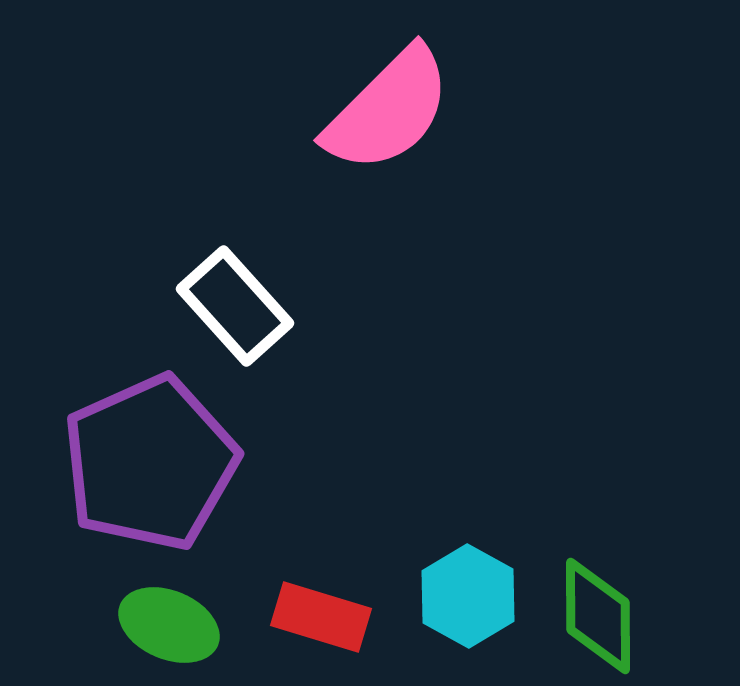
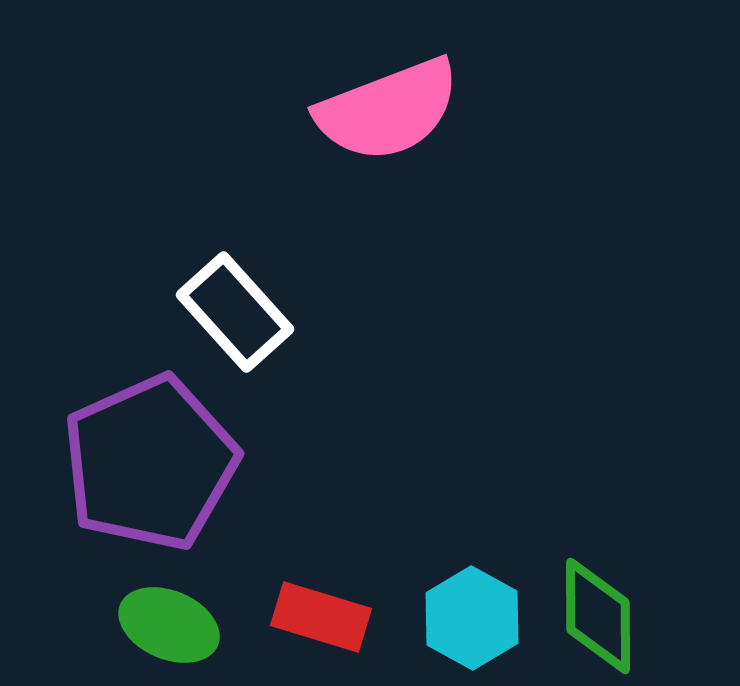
pink semicircle: rotated 24 degrees clockwise
white rectangle: moved 6 px down
cyan hexagon: moved 4 px right, 22 px down
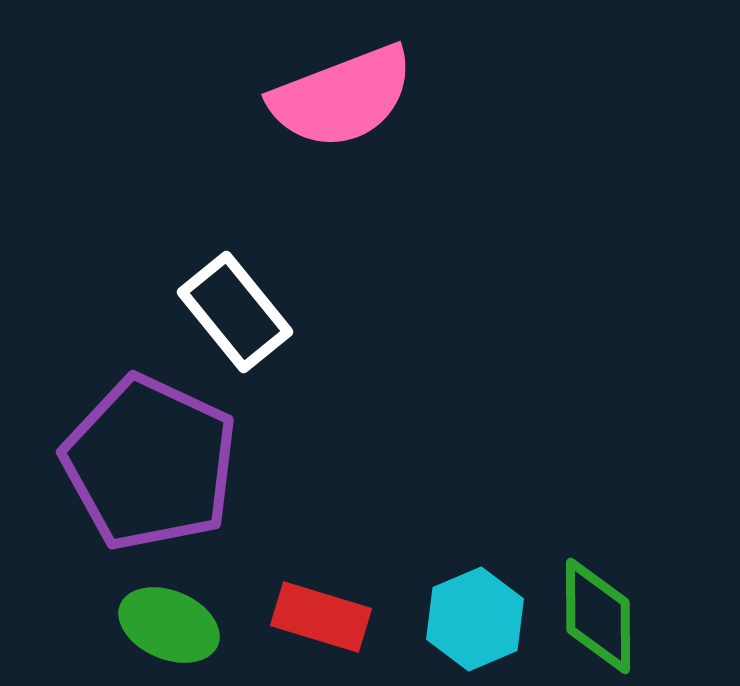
pink semicircle: moved 46 px left, 13 px up
white rectangle: rotated 3 degrees clockwise
purple pentagon: rotated 23 degrees counterclockwise
cyan hexagon: moved 3 px right, 1 px down; rotated 8 degrees clockwise
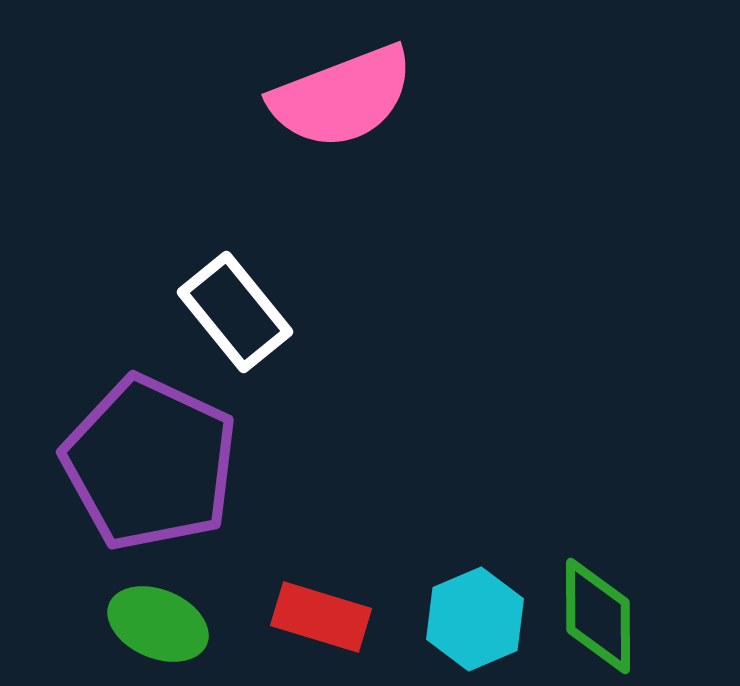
green ellipse: moved 11 px left, 1 px up
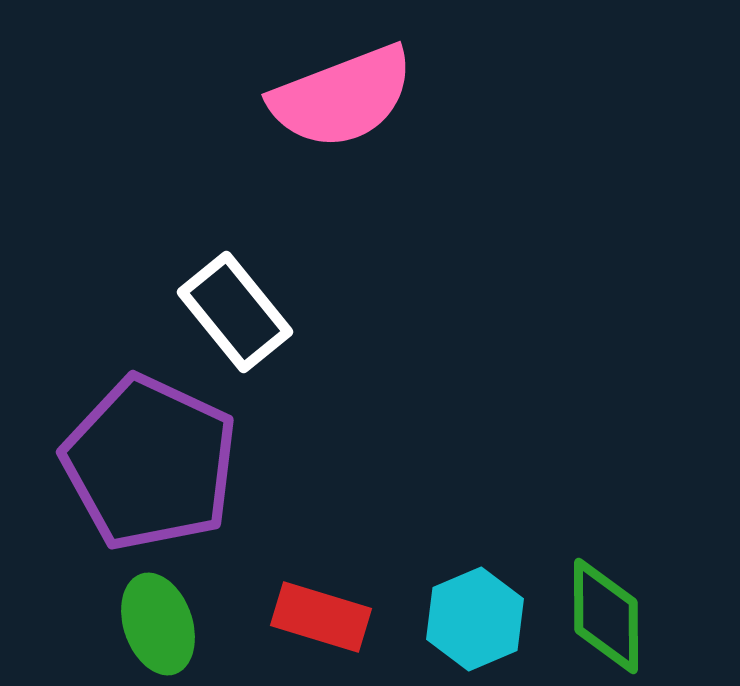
green diamond: moved 8 px right
green ellipse: rotated 48 degrees clockwise
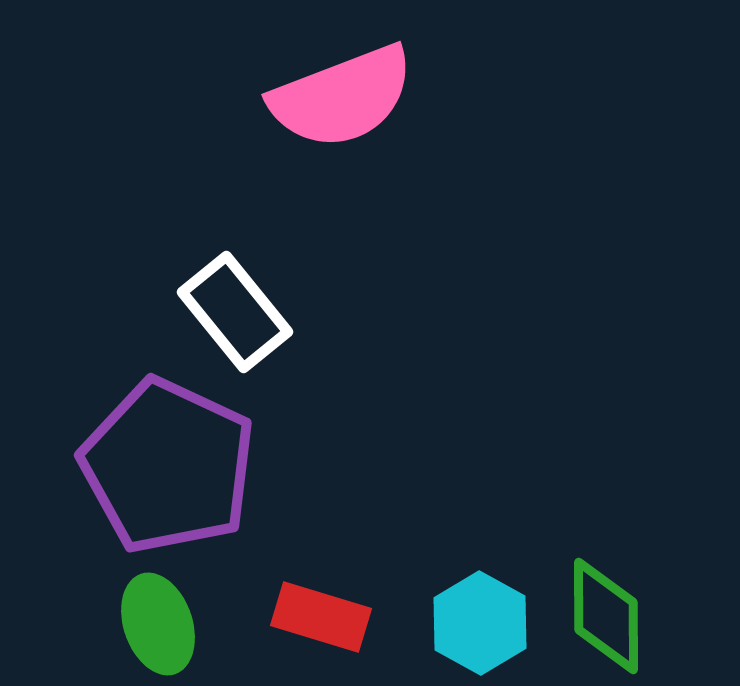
purple pentagon: moved 18 px right, 3 px down
cyan hexagon: moved 5 px right, 4 px down; rotated 8 degrees counterclockwise
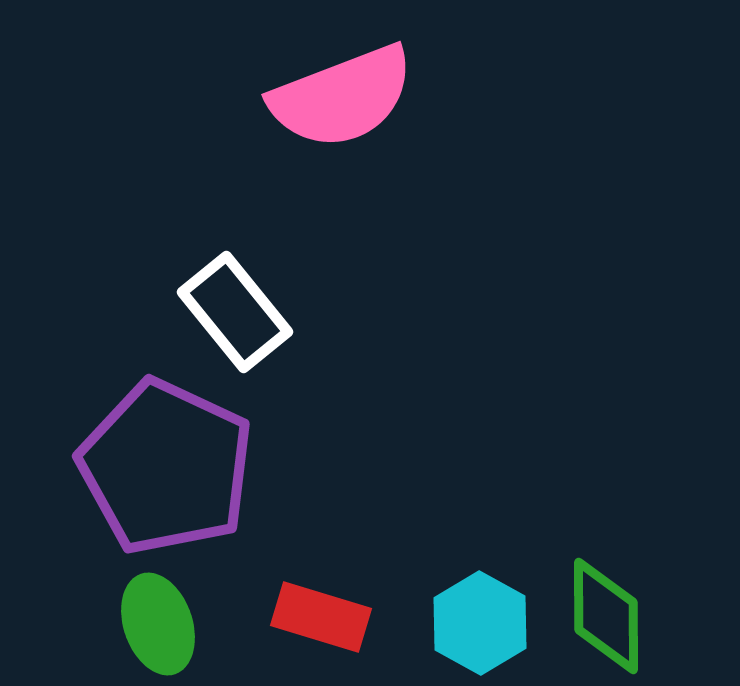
purple pentagon: moved 2 px left, 1 px down
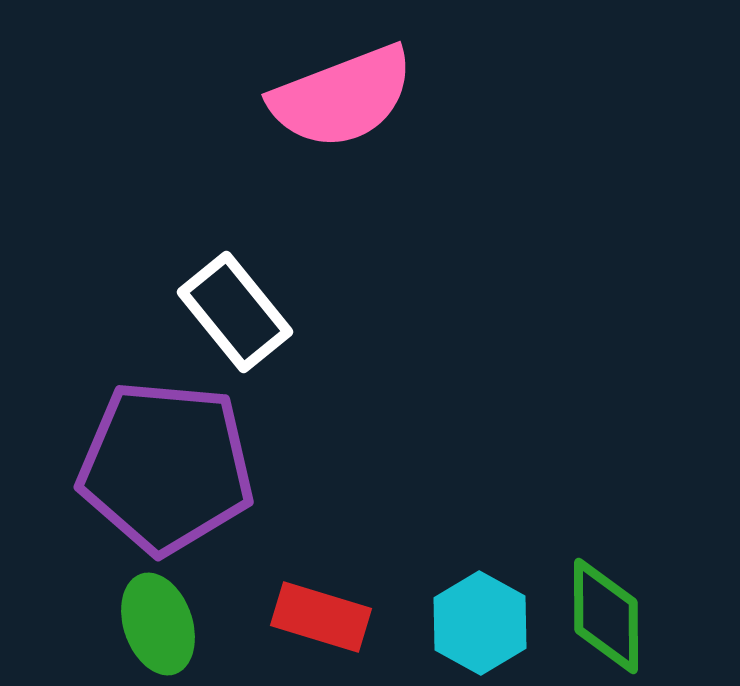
purple pentagon: rotated 20 degrees counterclockwise
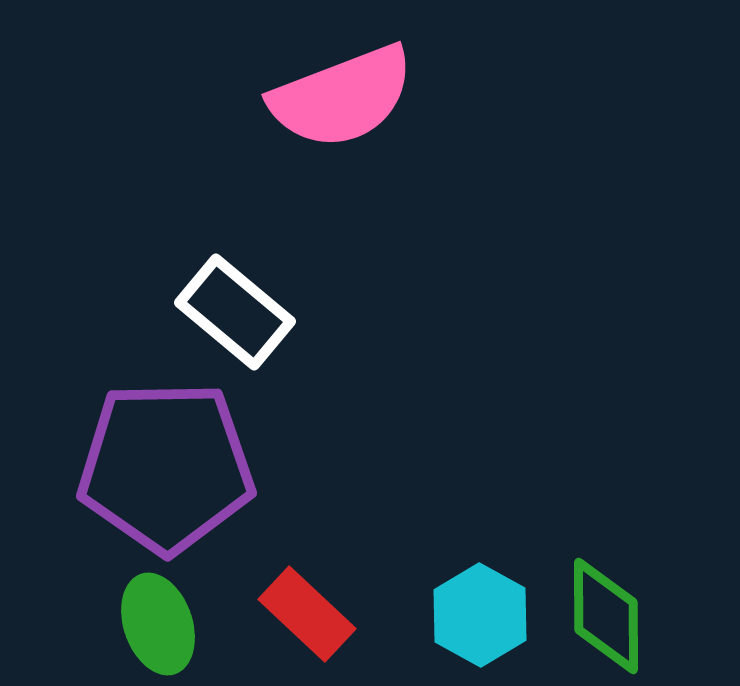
white rectangle: rotated 11 degrees counterclockwise
purple pentagon: rotated 6 degrees counterclockwise
red rectangle: moved 14 px left, 3 px up; rotated 26 degrees clockwise
cyan hexagon: moved 8 px up
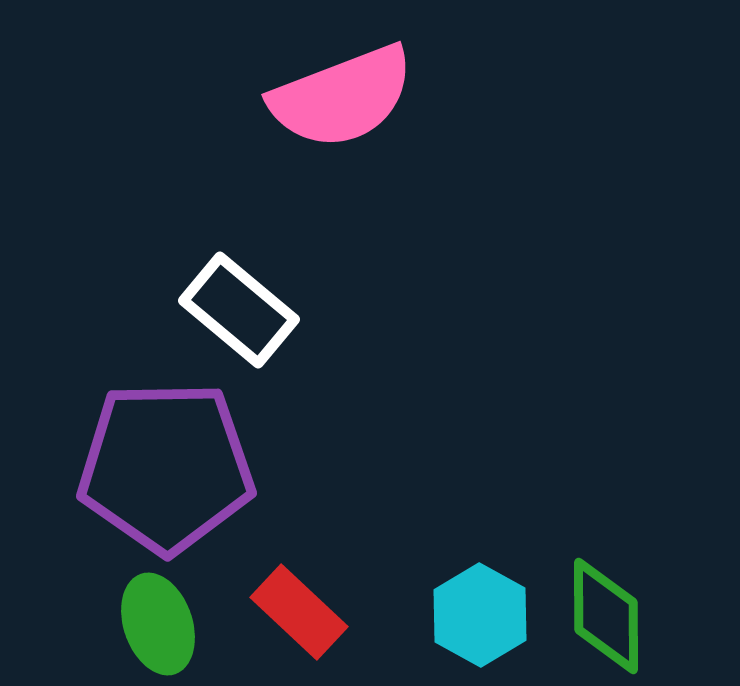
white rectangle: moved 4 px right, 2 px up
red rectangle: moved 8 px left, 2 px up
